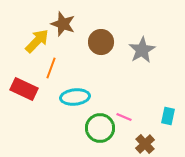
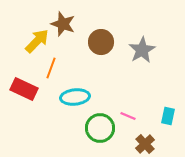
pink line: moved 4 px right, 1 px up
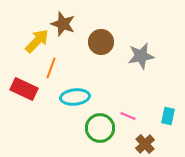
gray star: moved 1 px left, 6 px down; rotated 20 degrees clockwise
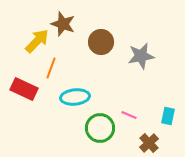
pink line: moved 1 px right, 1 px up
brown cross: moved 4 px right, 1 px up
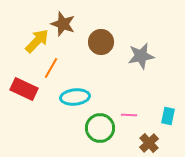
orange line: rotated 10 degrees clockwise
pink line: rotated 21 degrees counterclockwise
